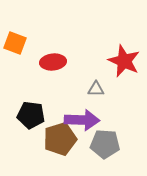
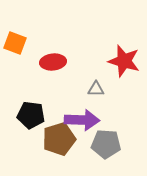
red star: rotated 8 degrees counterclockwise
brown pentagon: moved 1 px left
gray pentagon: moved 1 px right
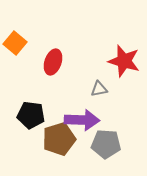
orange square: rotated 20 degrees clockwise
red ellipse: rotated 65 degrees counterclockwise
gray triangle: moved 3 px right; rotated 12 degrees counterclockwise
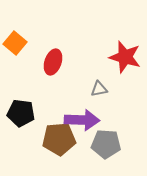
red star: moved 1 px right, 4 px up
black pentagon: moved 10 px left, 2 px up
brown pentagon: rotated 12 degrees clockwise
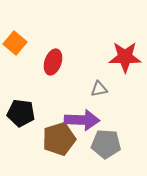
red star: rotated 16 degrees counterclockwise
brown pentagon: rotated 12 degrees counterclockwise
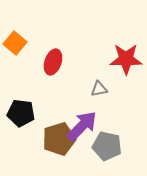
red star: moved 1 px right, 2 px down
purple arrow: moved 6 px down; rotated 48 degrees counterclockwise
gray pentagon: moved 1 px right, 2 px down; rotated 8 degrees clockwise
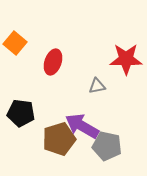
gray triangle: moved 2 px left, 3 px up
purple arrow: rotated 104 degrees counterclockwise
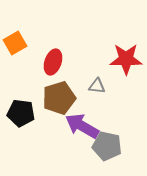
orange square: rotated 20 degrees clockwise
gray triangle: rotated 18 degrees clockwise
brown pentagon: moved 41 px up
